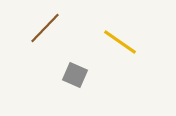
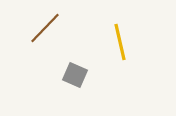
yellow line: rotated 42 degrees clockwise
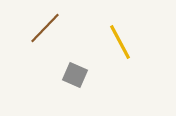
yellow line: rotated 15 degrees counterclockwise
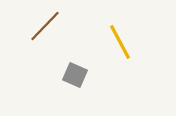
brown line: moved 2 px up
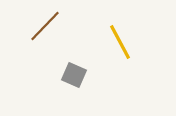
gray square: moved 1 px left
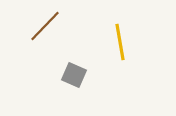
yellow line: rotated 18 degrees clockwise
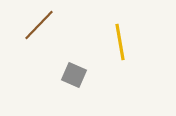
brown line: moved 6 px left, 1 px up
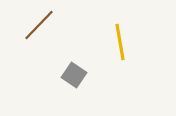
gray square: rotated 10 degrees clockwise
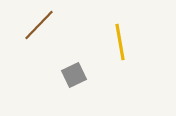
gray square: rotated 30 degrees clockwise
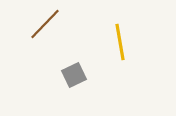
brown line: moved 6 px right, 1 px up
